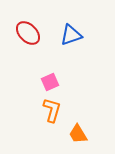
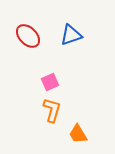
red ellipse: moved 3 px down
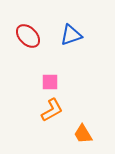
pink square: rotated 24 degrees clockwise
orange L-shape: rotated 45 degrees clockwise
orange trapezoid: moved 5 px right
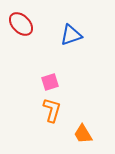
red ellipse: moved 7 px left, 12 px up
pink square: rotated 18 degrees counterclockwise
orange L-shape: rotated 45 degrees counterclockwise
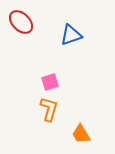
red ellipse: moved 2 px up
orange L-shape: moved 3 px left, 1 px up
orange trapezoid: moved 2 px left
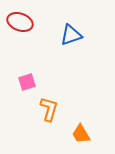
red ellipse: moved 1 px left; rotated 25 degrees counterclockwise
pink square: moved 23 px left
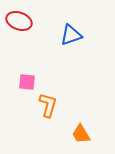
red ellipse: moved 1 px left, 1 px up
pink square: rotated 24 degrees clockwise
orange L-shape: moved 1 px left, 4 px up
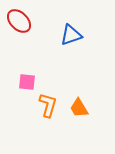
red ellipse: rotated 25 degrees clockwise
orange trapezoid: moved 2 px left, 26 px up
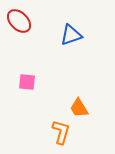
orange L-shape: moved 13 px right, 27 px down
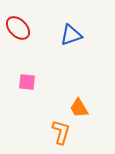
red ellipse: moved 1 px left, 7 px down
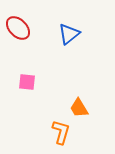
blue triangle: moved 2 px left, 1 px up; rotated 20 degrees counterclockwise
